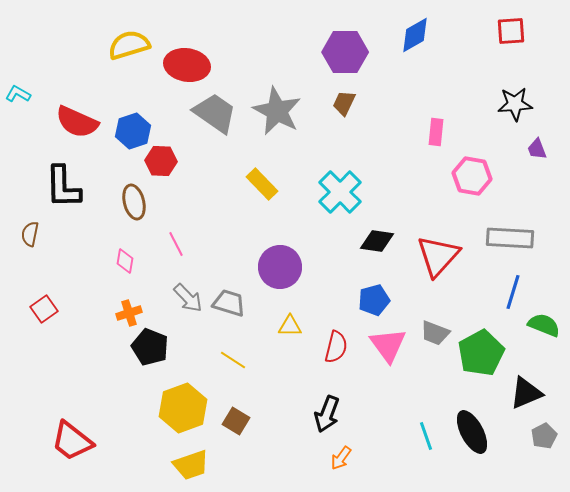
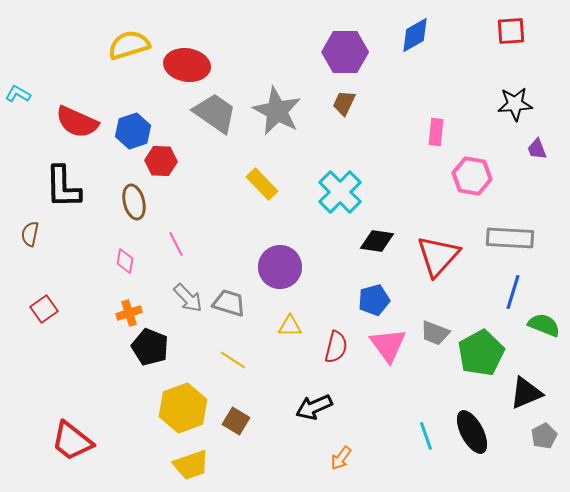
black arrow at (327, 414): moved 13 px left, 7 px up; rotated 45 degrees clockwise
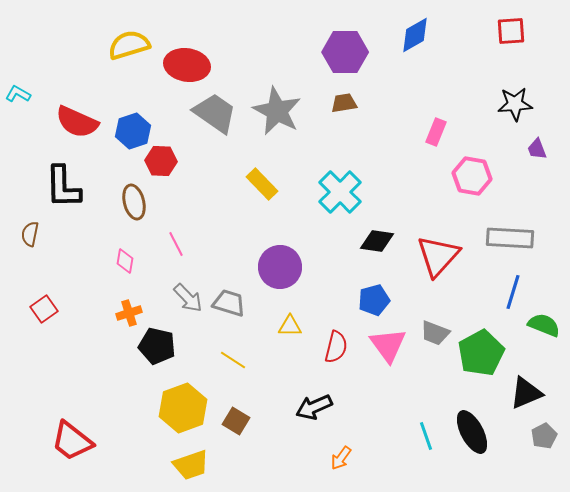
brown trapezoid at (344, 103): rotated 56 degrees clockwise
pink rectangle at (436, 132): rotated 16 degrees clockwise
black pentagon at (150, 347): moved 7 px right, 1 px up; rotated 9 degrees counterclockwise
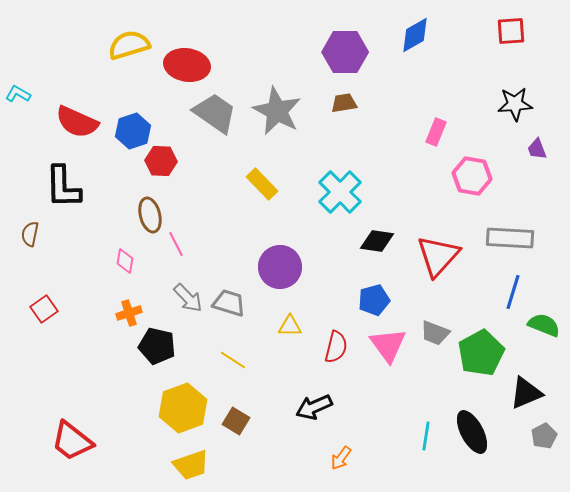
brown ellipse at (134, 202): moved 16 px right, 13 px down
cyan line at (426, 436): rotated 28 degrees clockwise
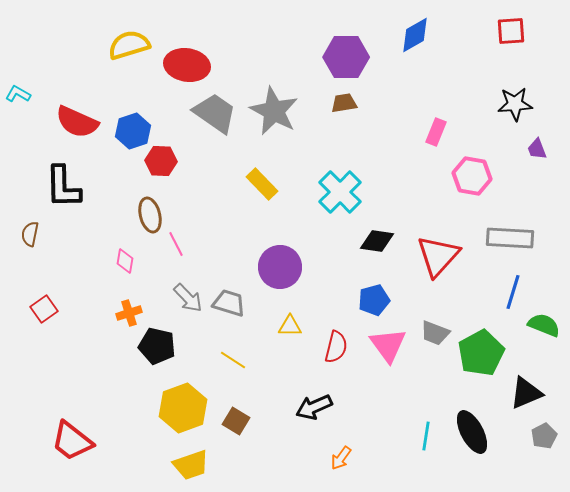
purple hexagon at (345, 52): moved 1 px right, 5 px down
gray star at (277, 111): moved 3 px left
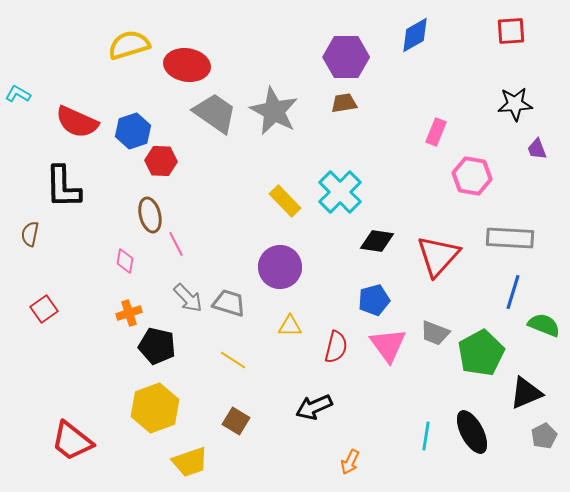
yellow rectangle at (262, 184): moved 23 px right, 17 px down
yellow hexagon at (183, 408): moved 28 px left
orange arrow at (341, 458): moved 9 px right, 4 px down; rotated 10 degrees counterclockwise
yellow trapezoid at (191, 465): moved 1 px left, 3 px up
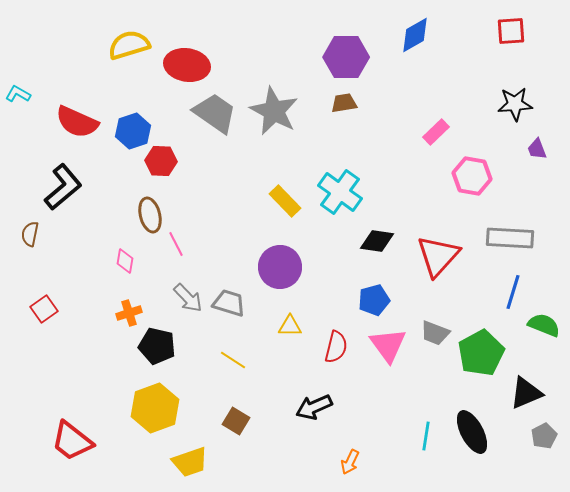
pink rectangle at (436, 132): rotated 24 degrees clockwise
black L-shape at (63, 187): rotated 129 degrees counterclockwise
cyan cross at (340, 192): rotated 9 degrees counterclockwise
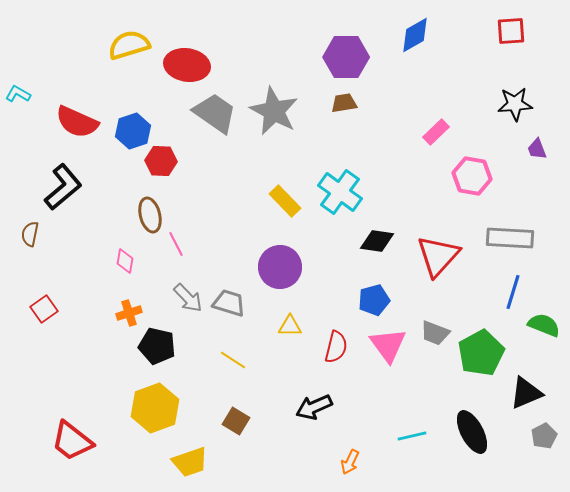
cyan line at (426, 436): moved 14 px left; rotated 68 degrees clockwise
